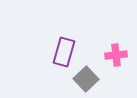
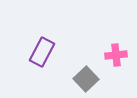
purple rectangle: moved 22 px left; rotated 12 degrees clockwise
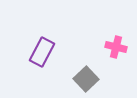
pink cross: moved 8 px up; rotated 20 degrees clockwise
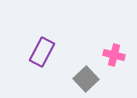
pink cross: moved 2 px left, 8 px down
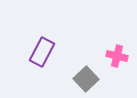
pink cross: moved 3 px right, 1 px down
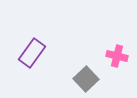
purple rectangle: moved 10 px left, 1 px down; rotated 8 degrees clockwise
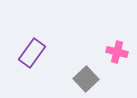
pink cross: moved 4 px up
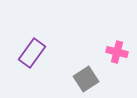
gray square: rotated 10 degrees clockwise
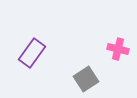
pink cross: moved 1 px right, 3 px up
